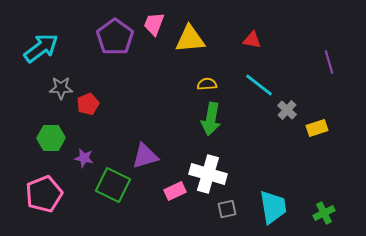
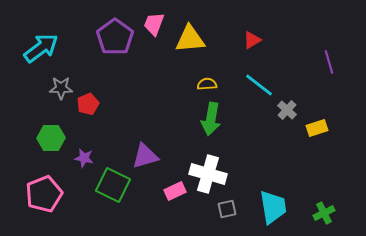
red triangle: rotated 42 degrees counterclockwise
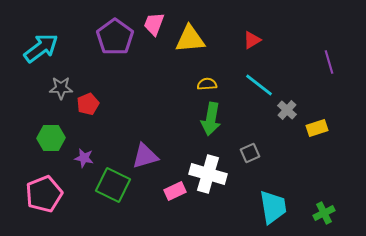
gray square: moved 23 px right, 56 px up; rotated 12 degrees counterclockwise
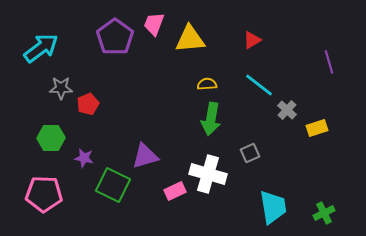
pink pentagon: rotated 24 degrees clockwise
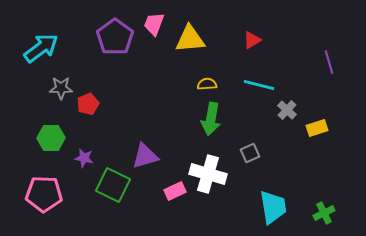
cyan line: rotated 24 degrees counterclockwise
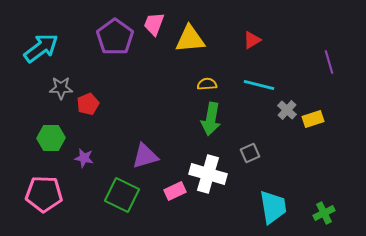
yellow rectangle: moved 4 px left, 9 px up
green square: moved 9 px right, 10 px down
